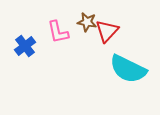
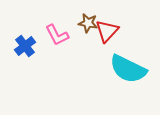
brown star: moved 1 px right, 1 px down
pink L-shape: moved 1 px left, 3 px down; rotated 15 degrees counterclockwise
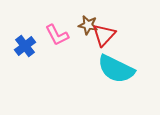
brown star: moved 2 px down
red triangle: moved 3 px left, 4 px down
cyan semicircle: moved 12 px left
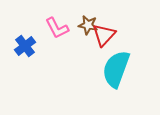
pink L-shape: moved 7 px up
cyan semicircle: rotated 84 degrees clockwise
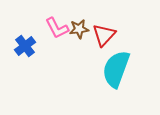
brown star: moved 9 px left, 4 px down; rotated 18 degrees counterclockwise
